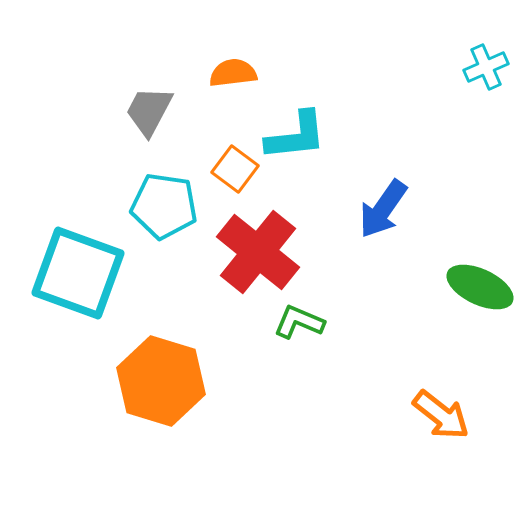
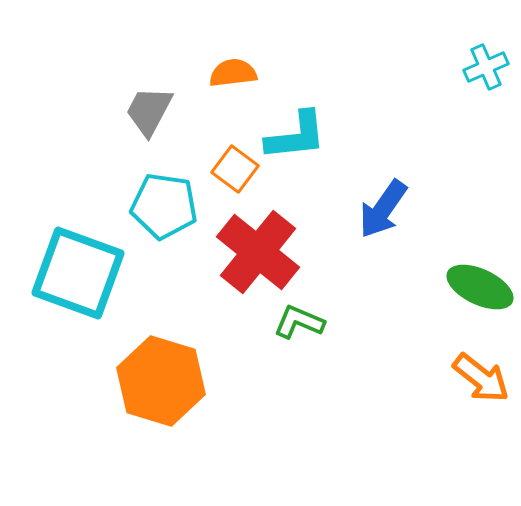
orange arrow: moved 40 px right, 37 px up
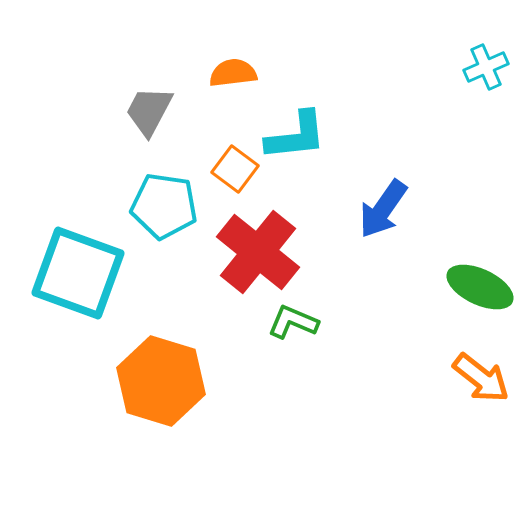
green L-shape: moved 6 px left
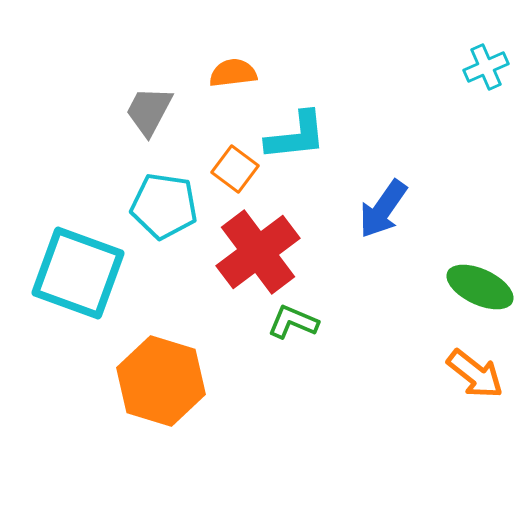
red cross: rotated 14 degrees clockwise
orange arrow: moved 6 px left, 4 px up
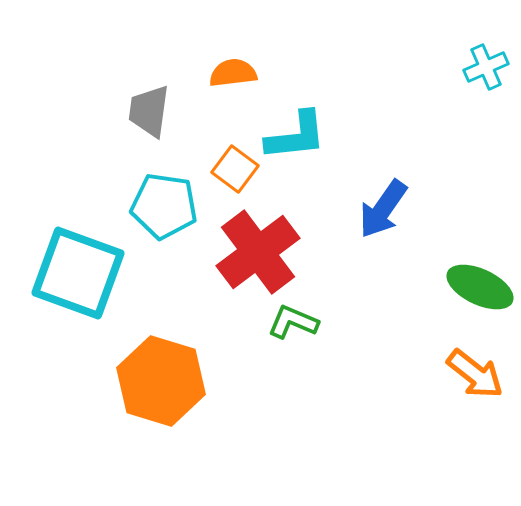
gray trapezoid: rotated 20 degrees counterclockwise
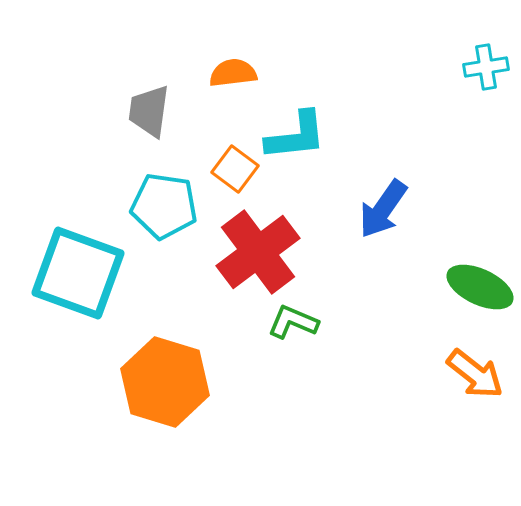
cyan cross: rotated 15 degrees clockwise
orange hexagon: moved 4 px right, 1 px down
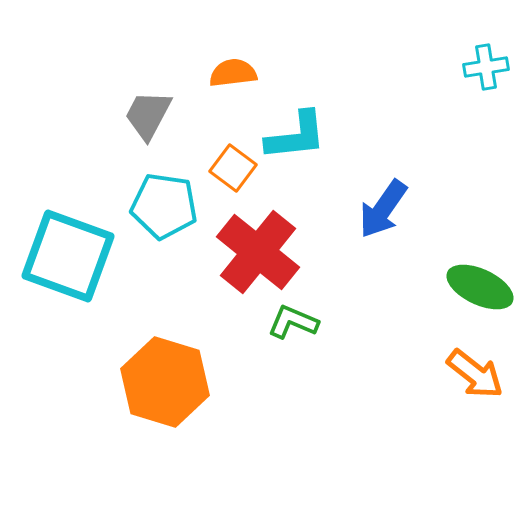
gray trapezoid: moved 1 px left, 4 px down; rotated 20 degrees clockwise
orange square: moved 2 px left, 1 px up
red cross: rotated 14 degrees counterclockwise
cyan square: moved 10 px left, 17 px up
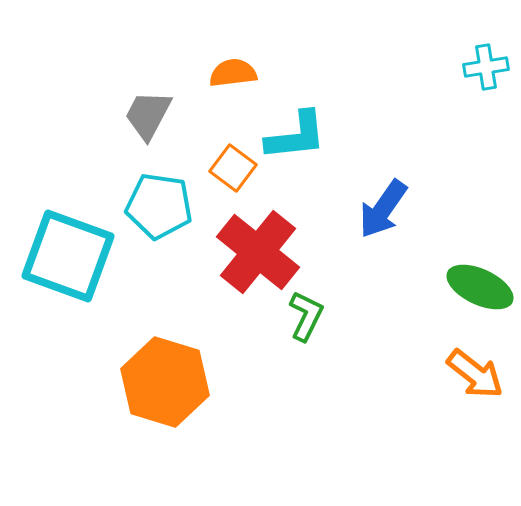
cyan pentagon: moved 5 px left
green L-shape: moved 13 px right, 6 px up; rotated 93 degrees clockwise
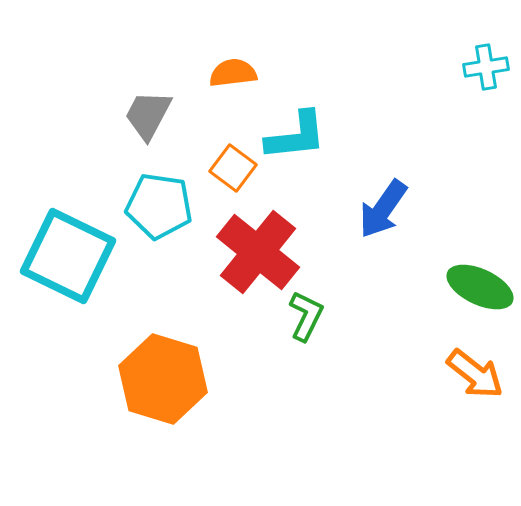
cyan square: rotated 6 degrees clockwise
orange hexagon: moved 2 px left, 3 px up
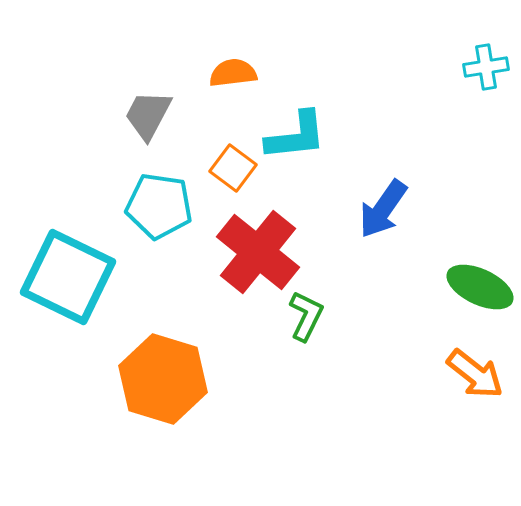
cyan square: moved 21 px down
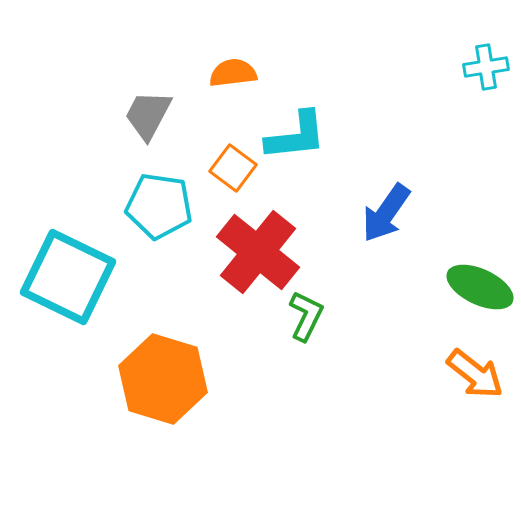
blue arrow: moved 3 px right, 4 px down
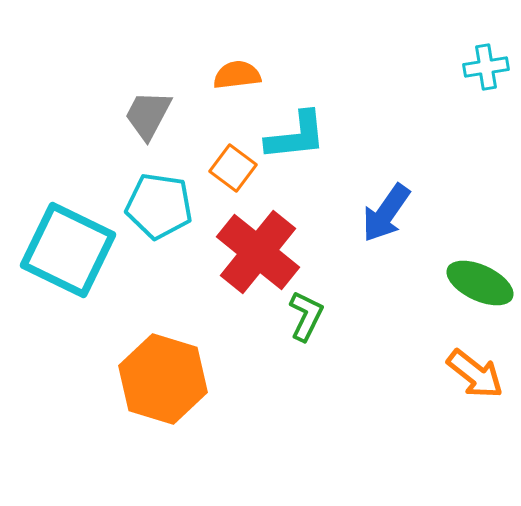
orange semicircle: moved 4 px right, 2 px down
cyan square: moved 27 px up
green ellipse: moved 4 px up
